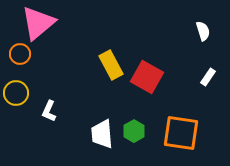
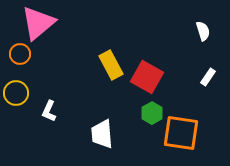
green hexagon: moved 18 px right, 18 px up
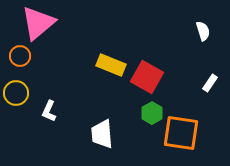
orange circle: moved 2 px down
yellow rectangle: rotated 40 degrees counterclockwise
white rectangle: moved 2 px right, 6 px down
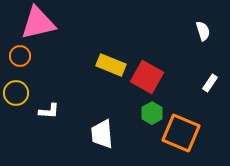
pink triangle: rotated 27 degrees clockwise
white L-shape: rotated 110 degrees counterclockwise
orange square: rotated 15 degrees clockwise
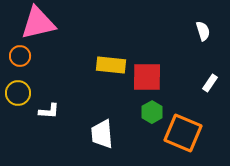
yellow rectangle: rotated 16 degrees counterclockwise
red square: rotated 28 degrees counterclockwise
yellow circle: moved 2 px right
green hexagon: moved 1 px up
orange square: moved 2 px right
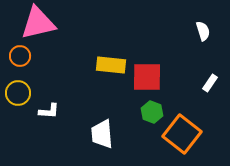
green hexagon: rotated 10 degrees counterclockwise
orange square: moved 1 px left, 1 px down; rotated 15 degrees clockwise
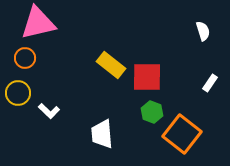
orange circle: moved 5 px right, 2 px down
yellow rectangle: rotated 32 degrees clockwise
white L-shape: rotated 40 degrees clockwise
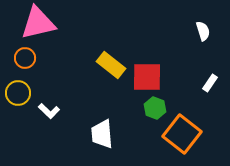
green hexagon: moved 3 px right, 4 px up
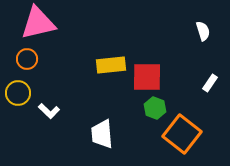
orange circle: moved 2 px right, 1 px down
yellow rectangle: rotated 44 degrees counterclockwise
